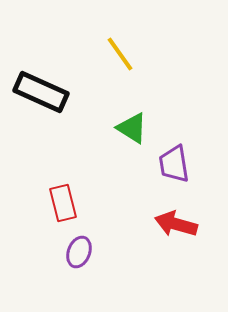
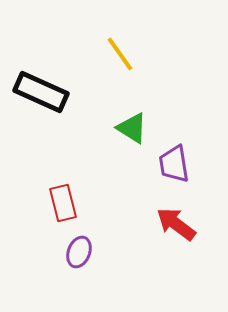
red arrow: rotated 21 degrees clockwise
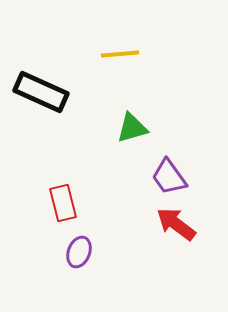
yellow line: rotated 60 degrees counterclockwise
green triangle: rotated 48 degrees counterclockwise
purple trapezoid: moved 5 px left, 13 px down; rotated 27 degrees counterclockwise
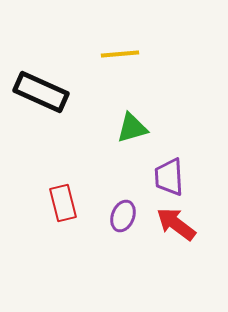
purple trapezoid: rotated 33 degrees clockwise
purple ellipse: moved 44 px right, 36 px up
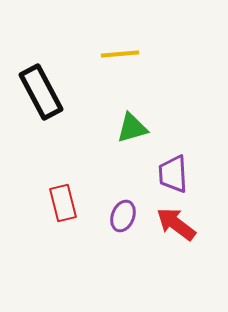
black rectangle: rotated 38 degrees clockwise
purple trapezoid: moved 4 px right, 3 px up
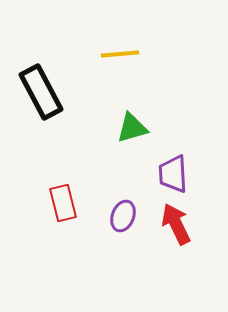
red arrow: rotated 27 degrees clockwise
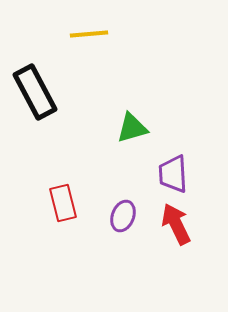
yellow line: moved 31 px left, 20 px up
black rectangle: moved 6 px left
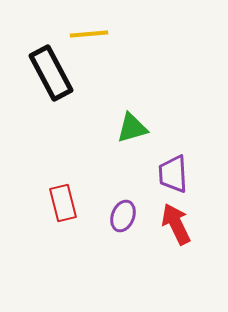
black rectangle: moved 16 px right, 19 px up
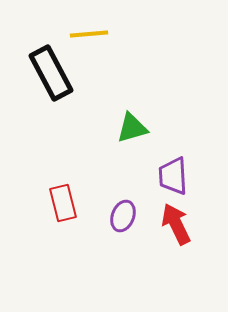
purple trapezoid: moved 2 px down
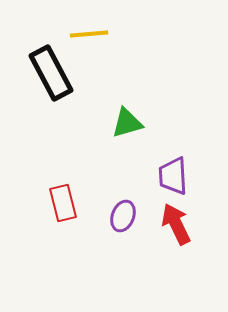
green triangle: moved 5 px left, 5 px up
